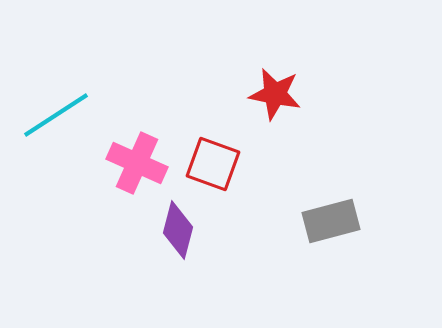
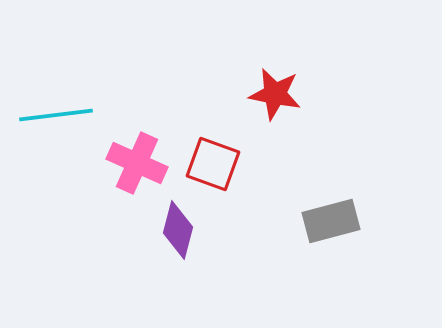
cyan line: rotated 26 degrees clockwise
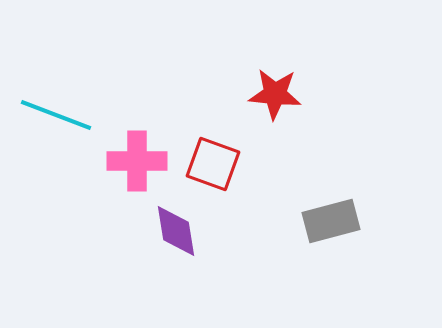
red star: rotated 6 degrees counterclockwise
cyan line: rotated 28 degrees clockwise
pink cross: moved 2 px up; rotated 24 degrees counterclockwise
purple diamond: moved 2 px left, 1 px down; rotated 24 degrees counterclockwise
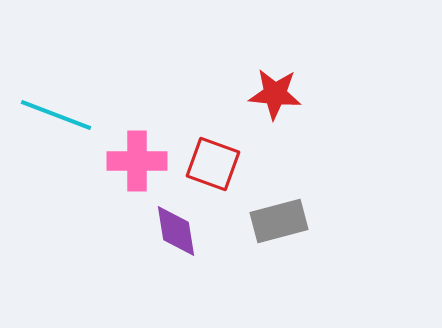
gray rectangle: moved 52 px left
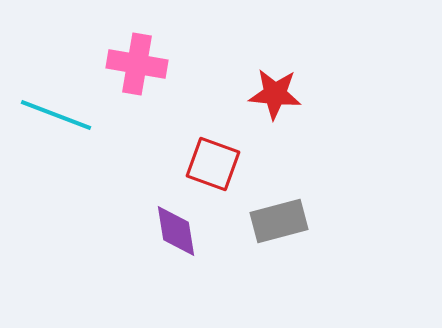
pink cross: moved 97 px up; rotated 10 degrees clockwise
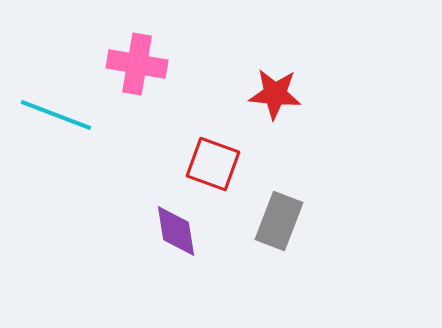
gray rectangle: rotated 54 degrees counterclockwise
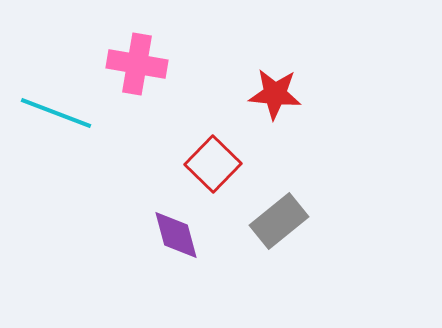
cyan line: moved 2 px up
red square: rotated 24 degrees clockwise
gray rectangle: rotated 30 degrees clockwise
purple diamond: moved 4 px down; rotated 6 degrees counterclockwise
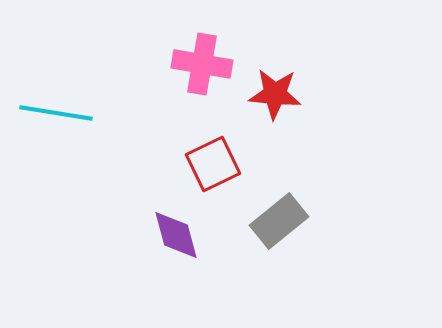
pink cross: moved 65 px right
cyan line: rotated 12 degrees counterclockwise
red square: rotated 20 degrees clockwise
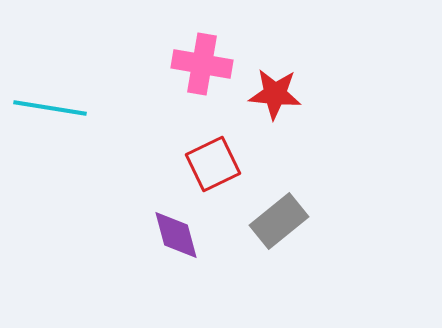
cyan line: moved 6 px left, 5 px up
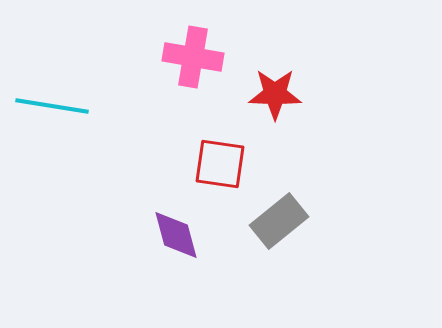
pink cross: moved 9 px left, 7 px up
red star: rotated 4 degrees counterclockwise
cyan line: moved 2 px right, 2 px up
red square: moved 7 px right; rotated 34 degrees clockwise
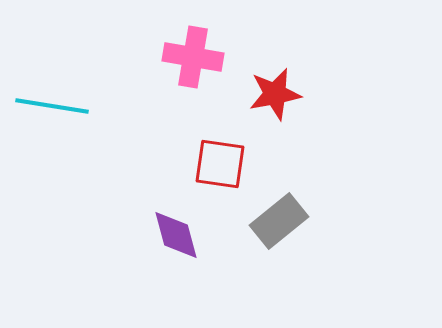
red star: rotated 12 degrees counterclockwise
